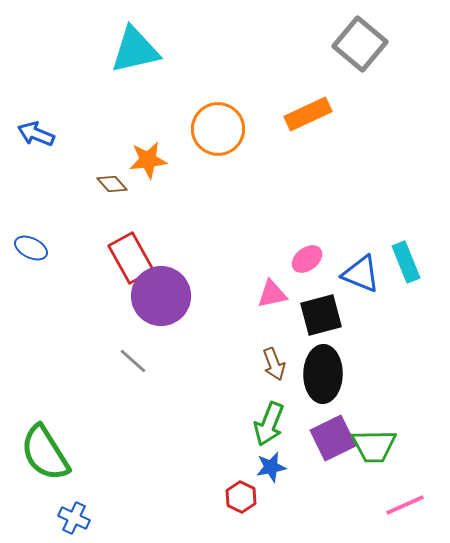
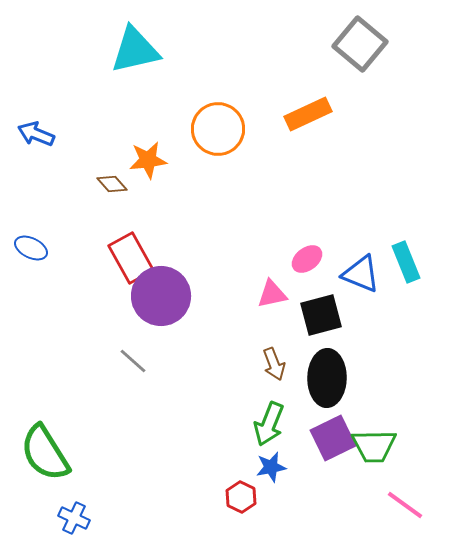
black ellipse: moved 4 px right, 4 px down
pink line: rotated 60 degrees clockwise
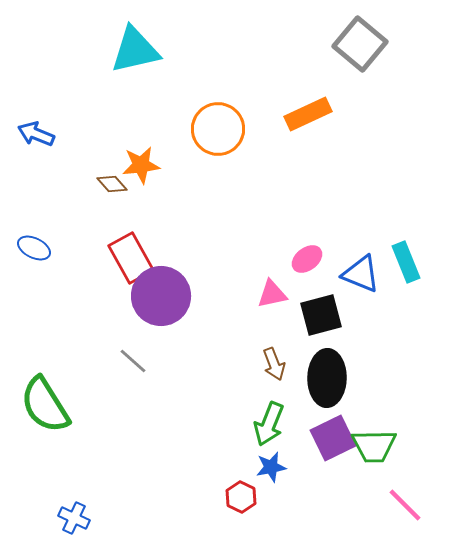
orange star: moved 7 px left, 5 px down
blue ellipse: moved 3 px right
green semicircle: moved 48 px up
pink line: rotated 9 degrees clockwise
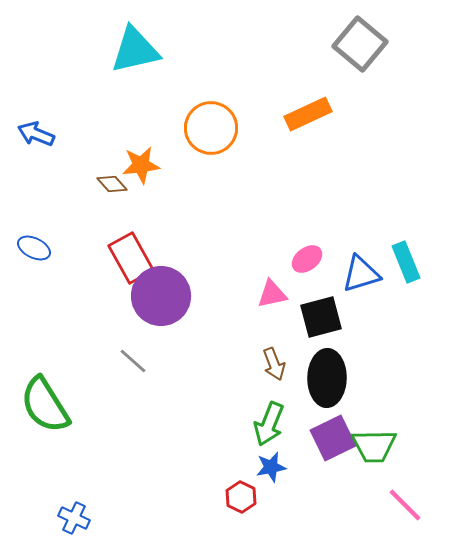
orange circle: moved 7 px left, 1 px up
blue triangle: rotated 39 degrees counterclockwise
black square: moved 2 px down
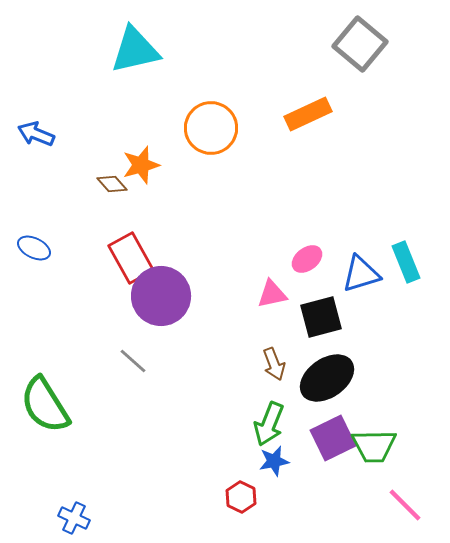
orange star: rotated 9 degrees counterclockwise
black ellipse: rotated 54 degrees clockwise
blue star: moved 3 px right, 6 px up
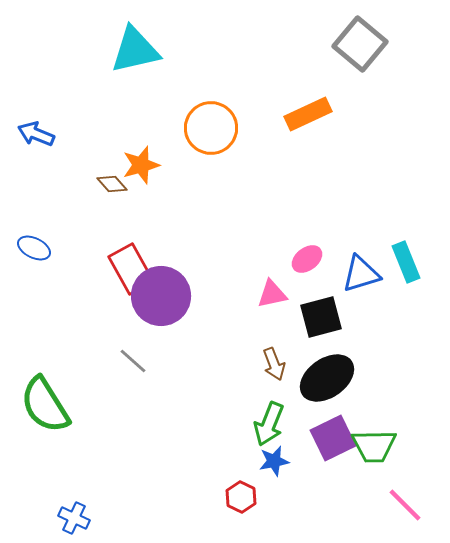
red rectangle: moved 11 px down
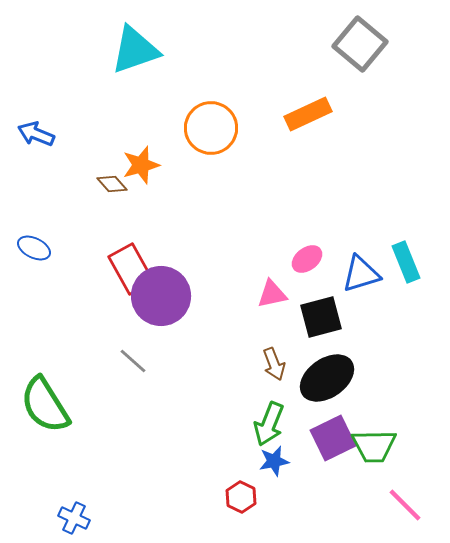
cyan triangle: rotated 6 degrees counterclockwise
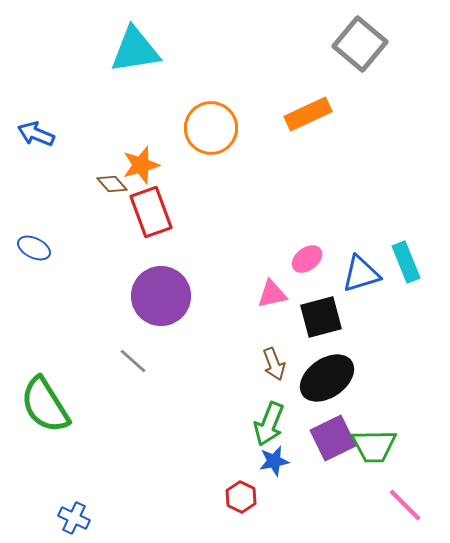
cyan triangle: rotated 10 degrees clockwise
red rectangle: moved 20 px right, 57 px up; rotated 9 degrees clockwise
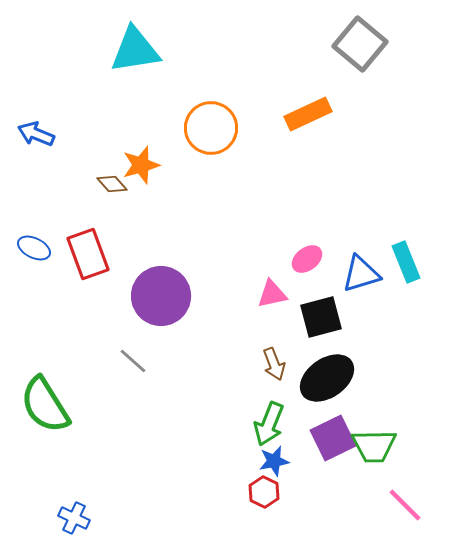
red rectangle: moved 63 px left, 42 px down
red hexagon: moved 23 px right, 5 px up
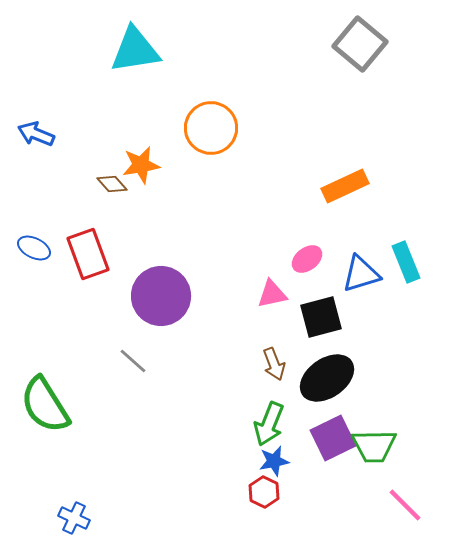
orange rectangle: moved 37 px right, 72 px down
orange star: rotated 6 degrees clockwise
